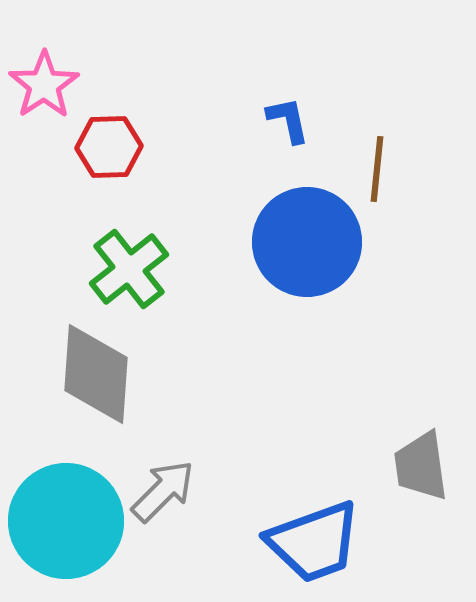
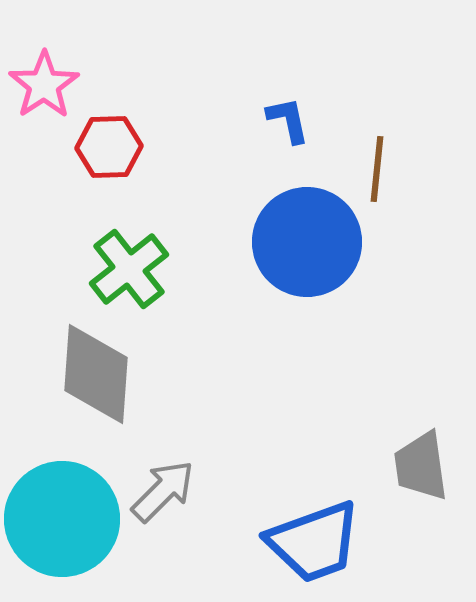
cyan circle: moved 4 px left, 2 px up
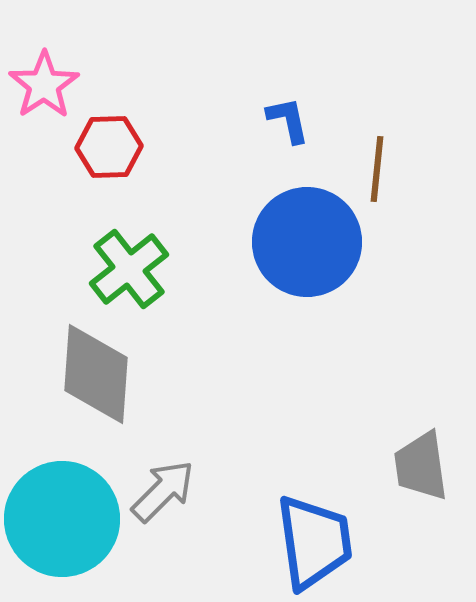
blue trapezoid: rotated 78 degrees counterclockwise
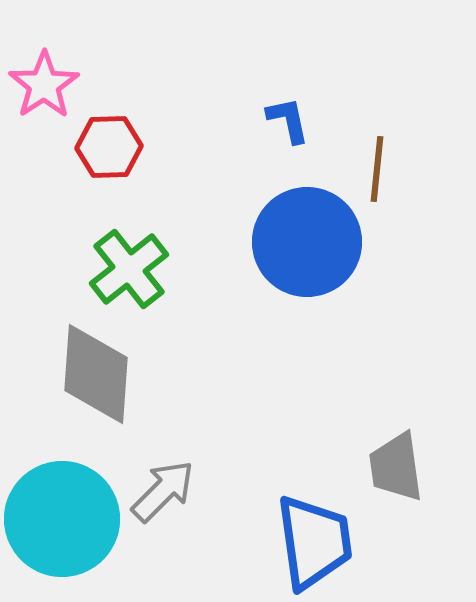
gray trapezoid: moved 25 px left, 1 px down
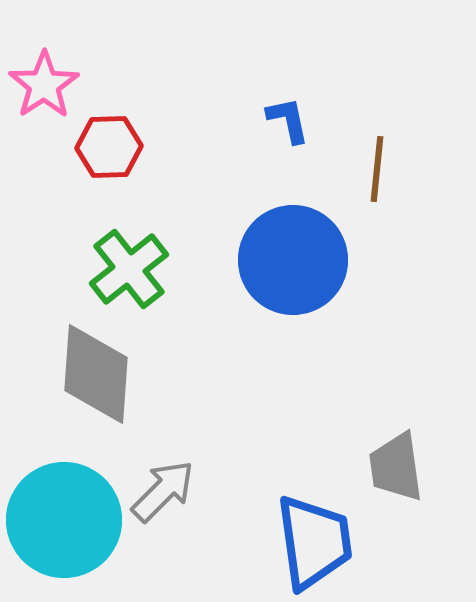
blue circle: moved 14 px left, 18 px down
cyan circle: moved 2 px right, 1 px down
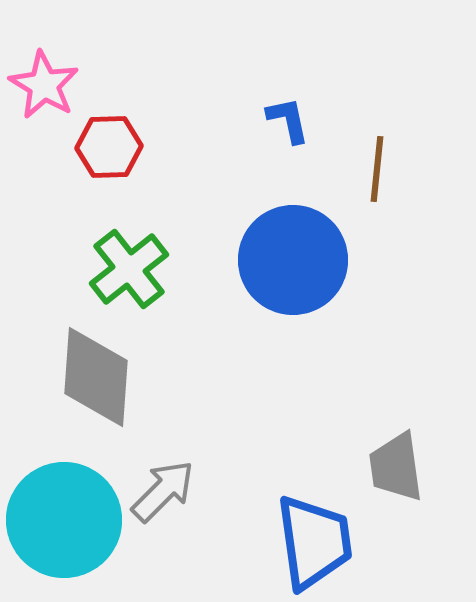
pink star: rotated 8 degrees counterclockwise
gray diamond: moved 3 px down
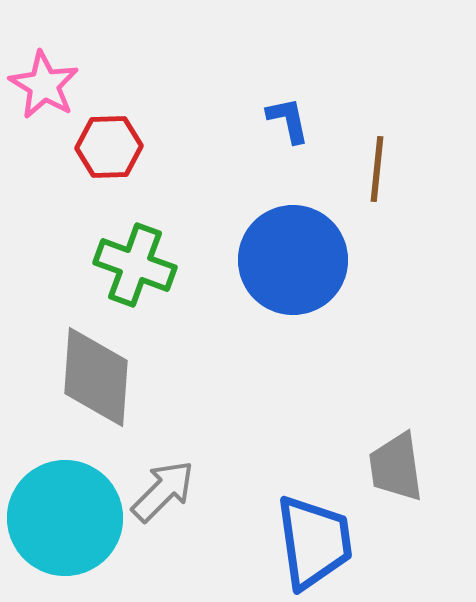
green cross: moved 6 px right, 4 px up; rotated 32 degrees counterclockwise
cyan circle: moved 1 px right, 2 px up
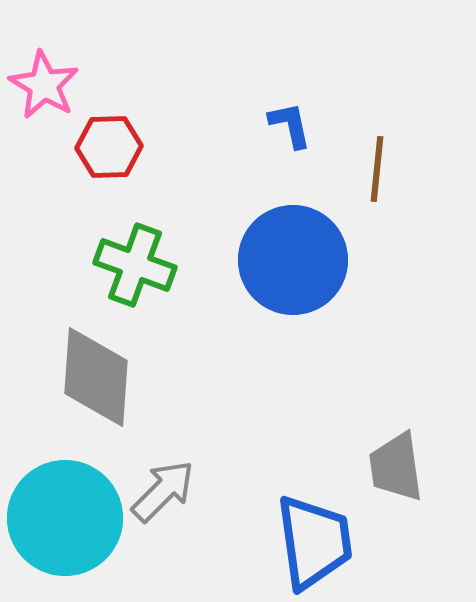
blue L-shape: moved 2 px right, 5 px down
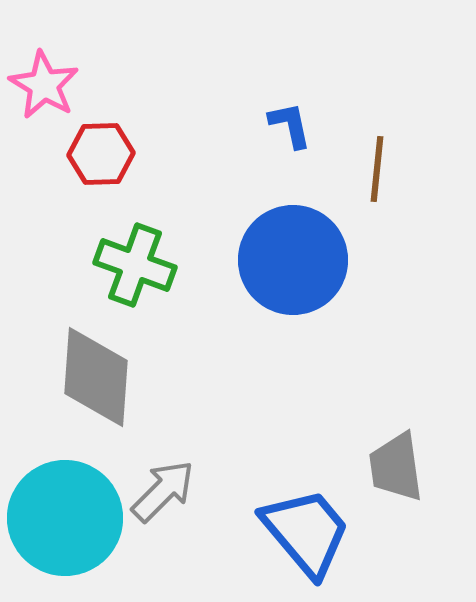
red hexagon: moved 8 px left, 7 px down
blue trapezoid: moved 8 px left, 10 px up; rotated 32 degrees counterclockwise
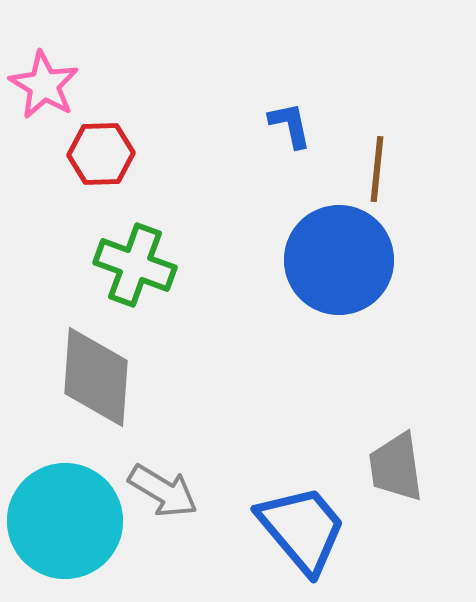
blue circle: moved 46 px right
gray arrow: rotated 76 degrees clockwise
cyan circle: moved 3 px down
blue trapezoid: moved 4 px left, 3 px up
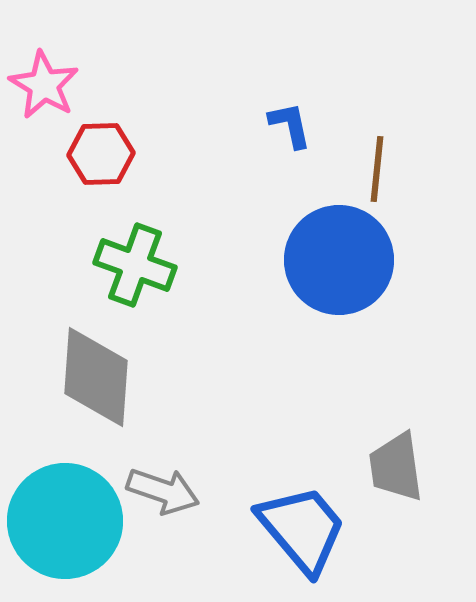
gray arrow: rotated 12 degrees counterclockwise
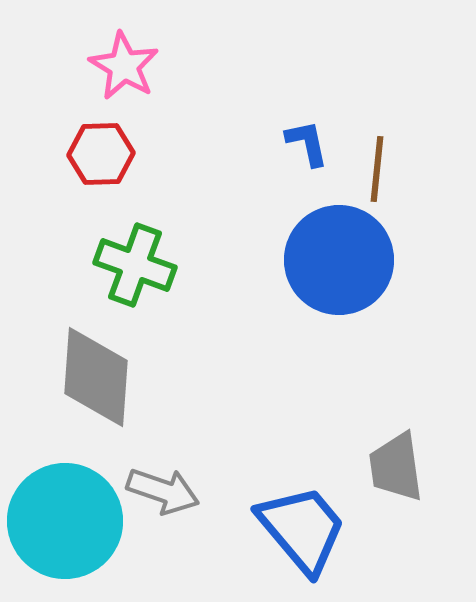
pink star: moved 80 px right, 19 px up
blue L-shape: moved 17 px right, 18 px down
